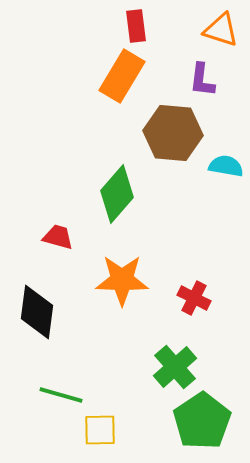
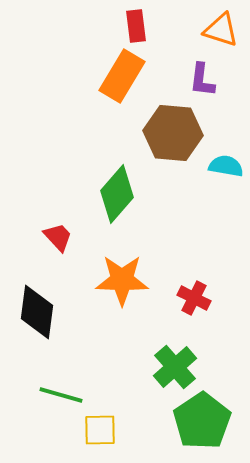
red trapezoid: rotated 32 degrees clockwise
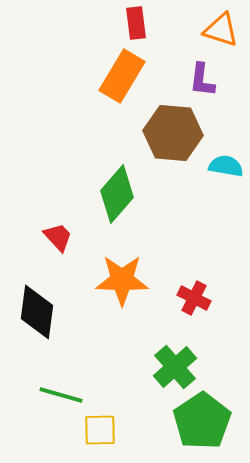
red rectangle: moved 3 px up
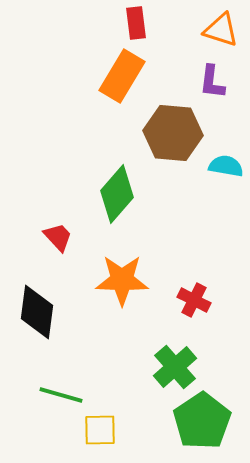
purple L-shape: moved 10 px right, 2 px down
red cross: moved 2 px down
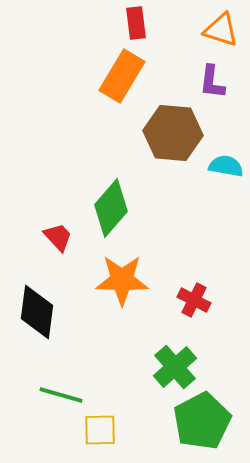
green diamond: moved 6 px left, 14 px down
green pentagon: rotated 6 degrees clockwise
